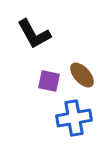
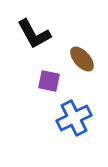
brown ellipse: moved 16 px up
blue cross: rotated 16 degrees counterclockwise
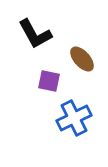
black L-shape: moved 1 px right
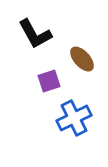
purple square: rotated 30 degrees counterclockwise
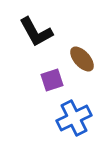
black L-shape: moved 1 px right, 2 px up
purple square: moved 3 px right, 1 px up
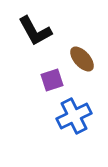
black L-shape: moved 1 px left, 1 px up
blue cross: moved 2 px up
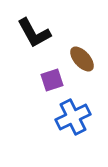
black L-shape: moved 1 px left, 2 px down
blue cross: moved 1 px left, 1 px down
